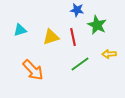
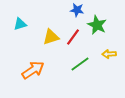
cyan triangle: moved 6 px up
red line: rotated 48 degrees clockwise
orange arrow: rotated 80 degrees counterclockwise
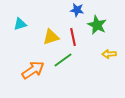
red line: rotated 48 degrees counterclockwise
green line: moved 17 px left, 4 px up
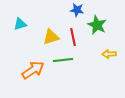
green line: rotated 30 degrees clockwise
